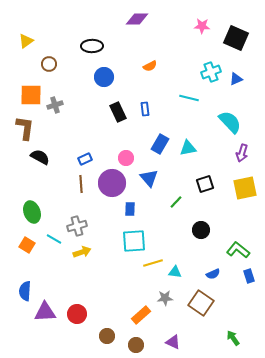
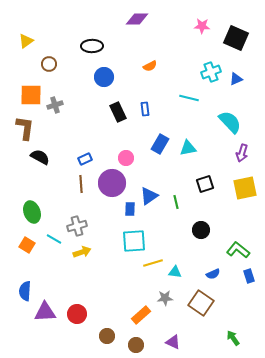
blue triangle at (149, 178): moved 18 px down; rotated 36 degrees clockwise
green line at (176, 202): rotated 56 degrees counterclockwise
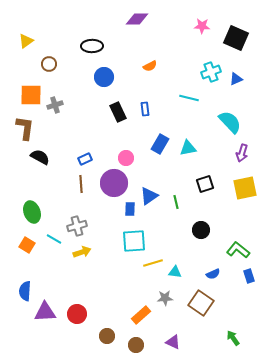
purple circle at (112, 183): moved 2 px right
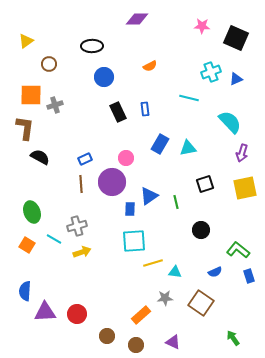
purple circle at (114, 183): moved 2 px left, 1 px up
blue semicircle at (213, 274): moved 2 px right, 2 px up
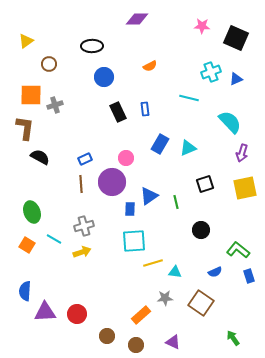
cyan triangle at (188, 148): rotated 12 degrees counterclockwise
gray cross at (77, 226): moved 7 px right
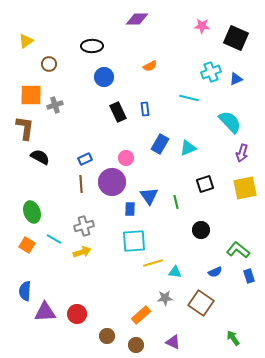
blue triangle at (149, 196): rotated 30 degrees counterclockwise
